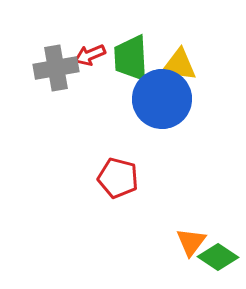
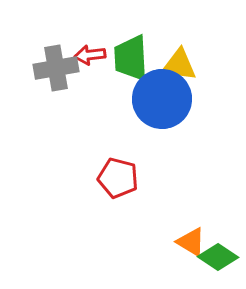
red arrow: rotated 16 degrees clockwise
orange triangle: rotated 36 degrees counterclockwise
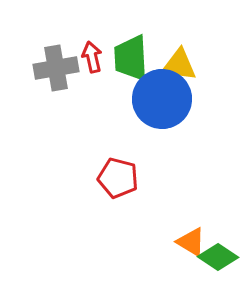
red arrow: moved 2 px right, 2 px down; rotated 84 degrees clockwise
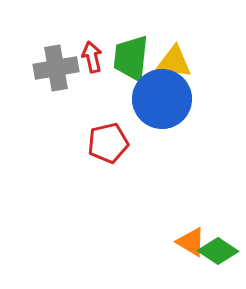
green trapezoid: rotated 9 degrees clockwise
yellow triangle: moved 5 px left, 3 px up
red pentagon: moved 10 px left, 35 px up; rotated 27 degrees counterclockwise
green diamond: moved 6 px up
